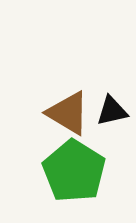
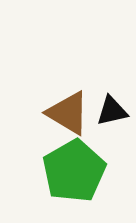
green pentagon: rotated 10 degrees clockwise
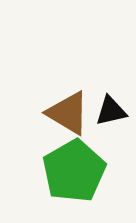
black triangle: moved 1 px left
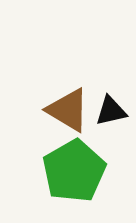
brown triangle: moved 3 px up
